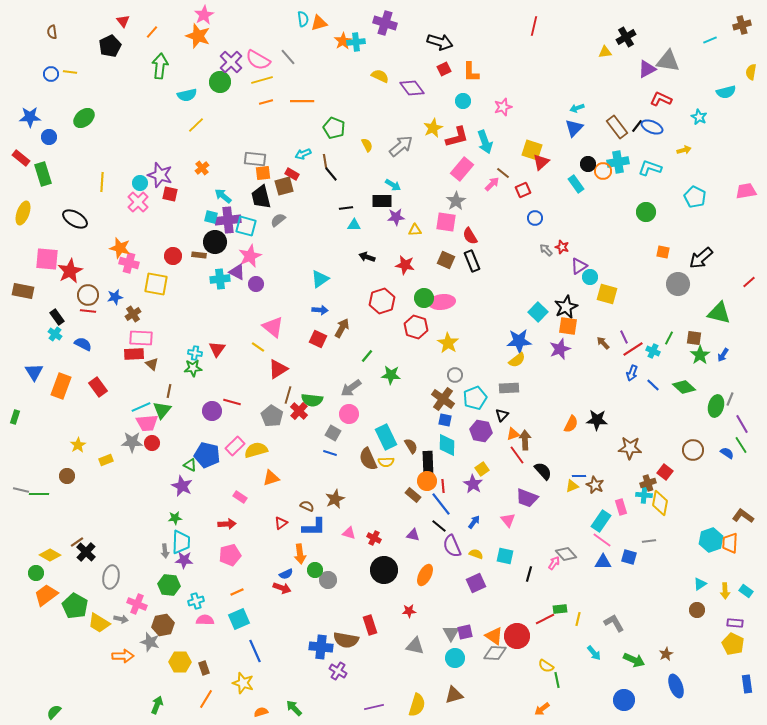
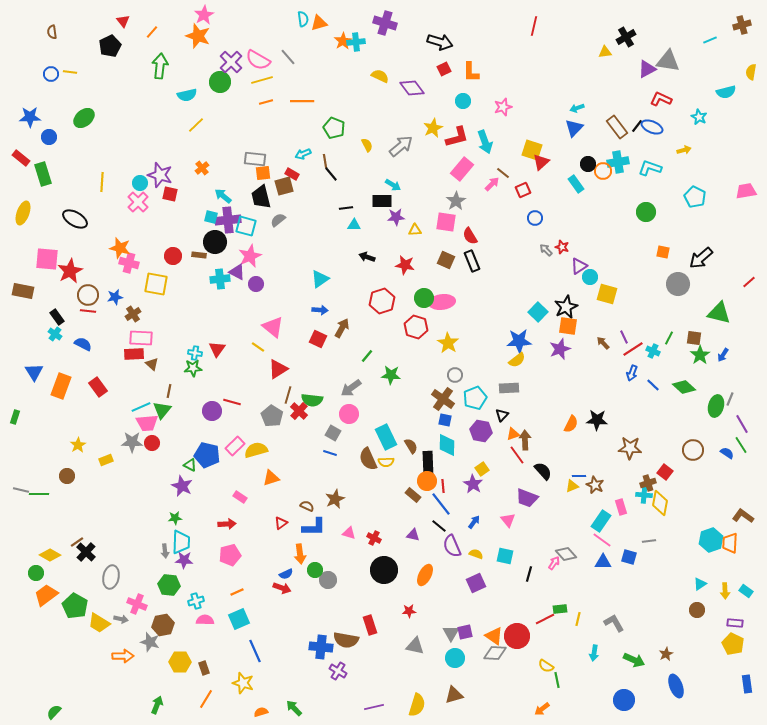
cyan arrow at (594, 653): rotated 49 degrees clockwise
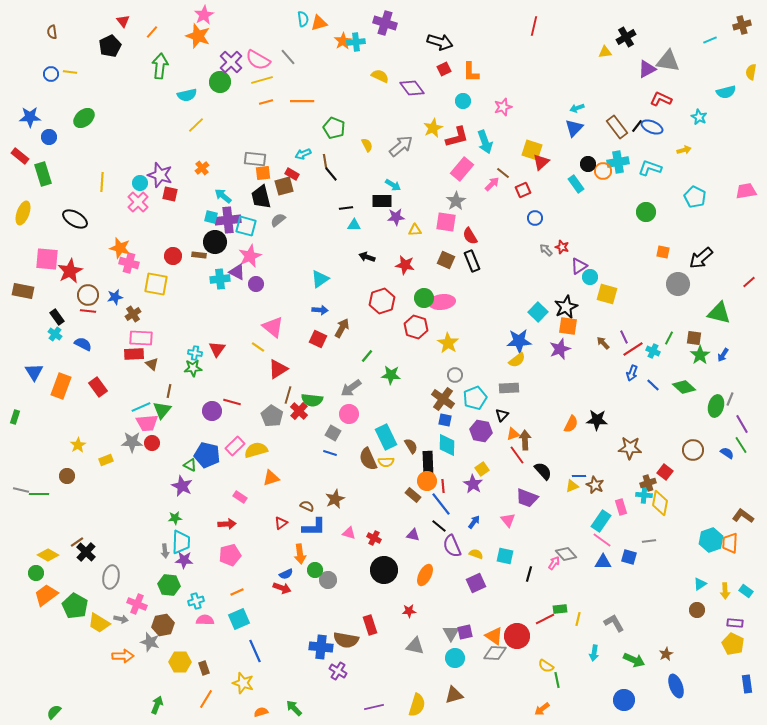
red rectangle at (21, 158): moved 1 px left, 2 px up
yellow diamond at (50, 555): moved 2 px left
